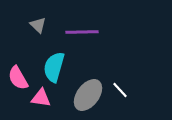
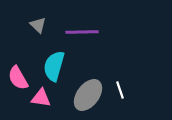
cyan semicircle: moved 1 px up
white line: rotated 24 degrees clockwise
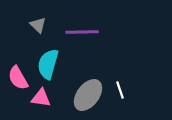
cyan semicircle: moved 6 px left, 2 px up
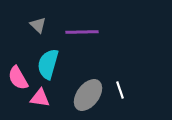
pink triangle: moved 1 px left
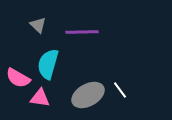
pink semicircle: rotated 30 degrees counterclockwise
white line: rotated 18 degrees counterclockwise
gray ellipse: rotated 24 degrees clockwise
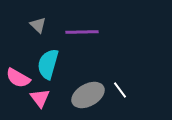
pink triangle: rotated 45 degrees clockwise
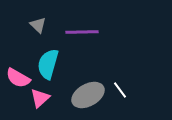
pink triangle: rotated 25 degrees clockwise
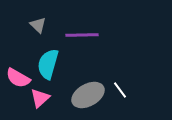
purple line: moved 3 px down
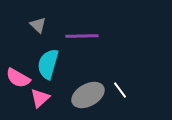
purple line: moved 1 px down
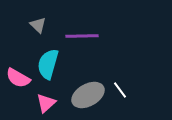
pink triangle: moved 6 px right, 5 px down
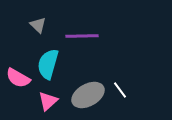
pink triangle: moved 2 px right, 2 px up
